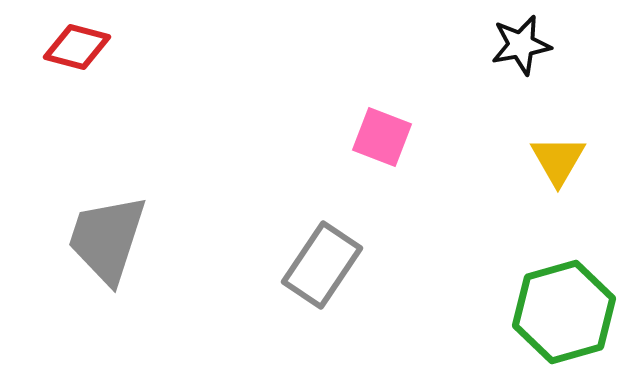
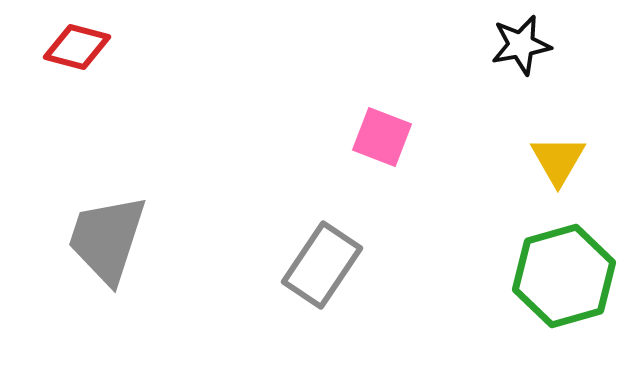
green hexagon: moved 36 px up
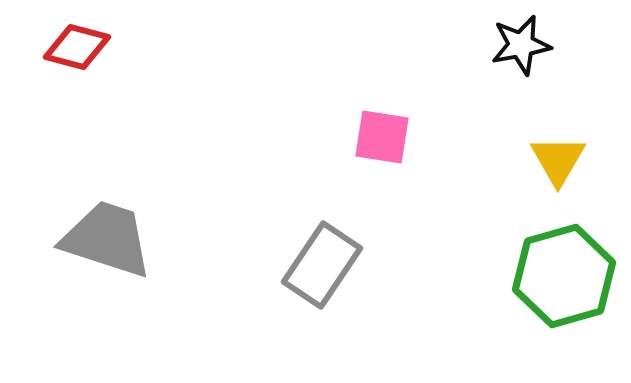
pink square: rotated 12 degrees counterclockwise
gray trapezoid: rotated 90 degrees clockwise
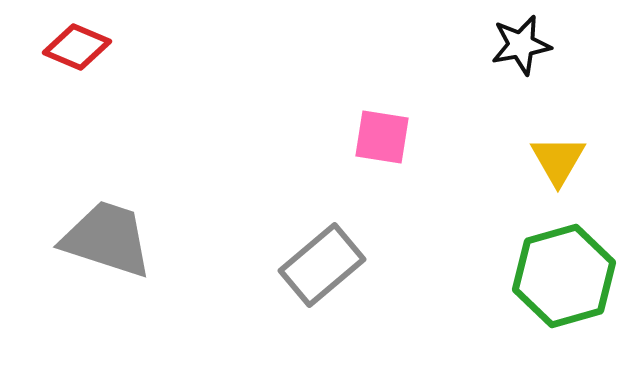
red diamond: rotated 8 degrees clockwise
gray rectangle: rotated 16 degrees clockwise
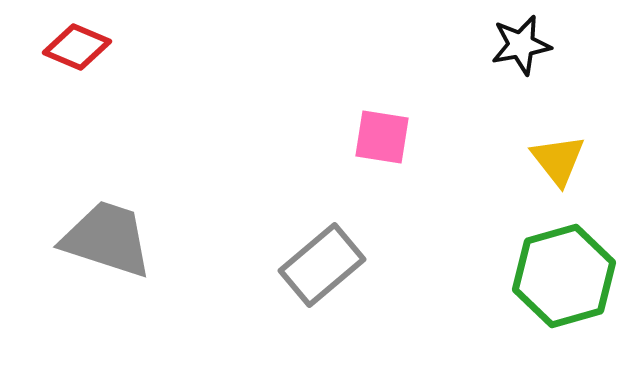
yellow triangle: rotated 8 degrees counterclockwise
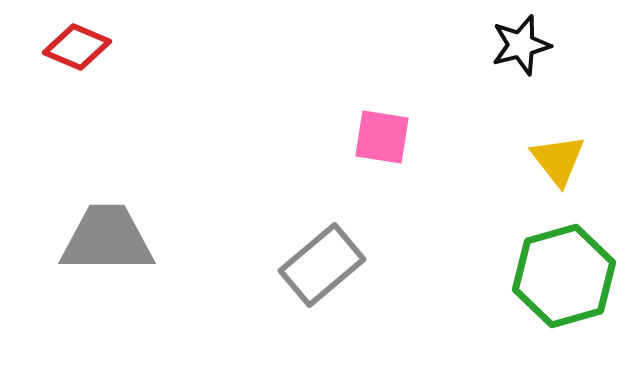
black star: rotated 4 degrees counterclockwise
gray trapezoid: rotated 18 degrees counterclockwise
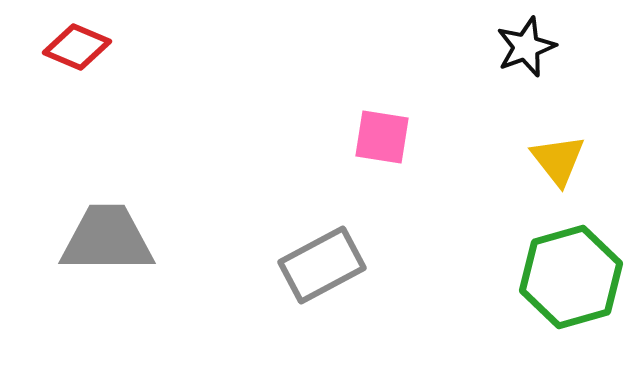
black star: moved 5 px right, 2 px down; rotated 6 degrees counterclockwise
gray rectangle: rotated 12 degrees clockwise
green hexagon: moved 7 px right, 1 px down
